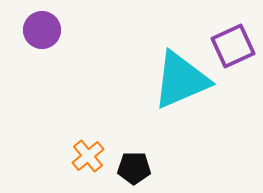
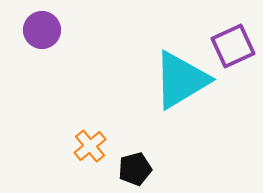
cyan triangle: rotated 8 degrees counterclockwise
orange cross: moved 2 px right, 10 px up
black pentagon: moved 1 px right, 1 px down; rotated 16 degrees counterclockwise
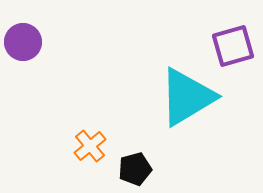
purple circle: moved 19 px left, 12 px down
purple square: rotated 9 degrees clockwise
cyan triangle: moved 6 px right, 17 px down
